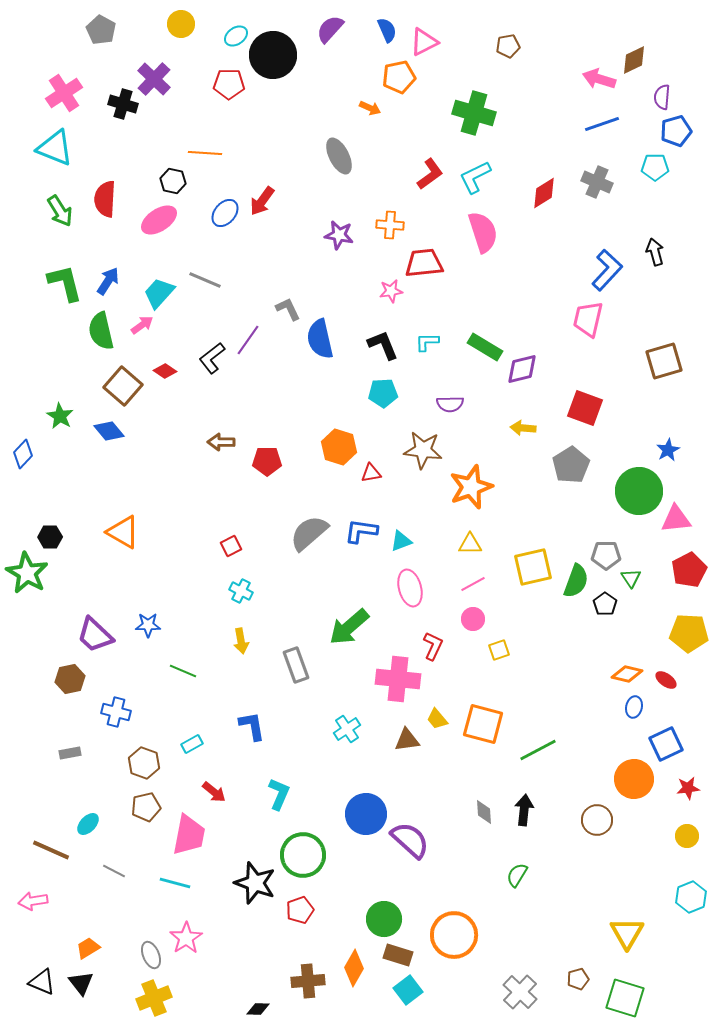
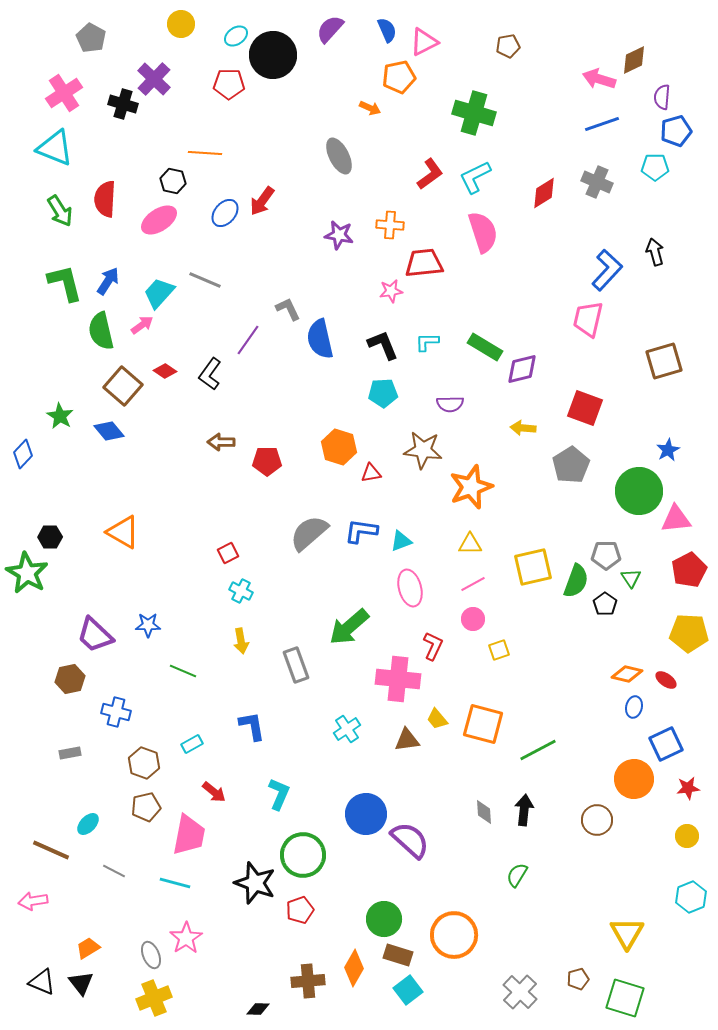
gray pentagon at (101, 30): moved 10 px left, 8 px down
black L-shape at (212, 358): moved 2 px left, 16 px down; rotated 16 degrees counterclockwise
red square at (231, 546): moved 3 px left, 7 px down
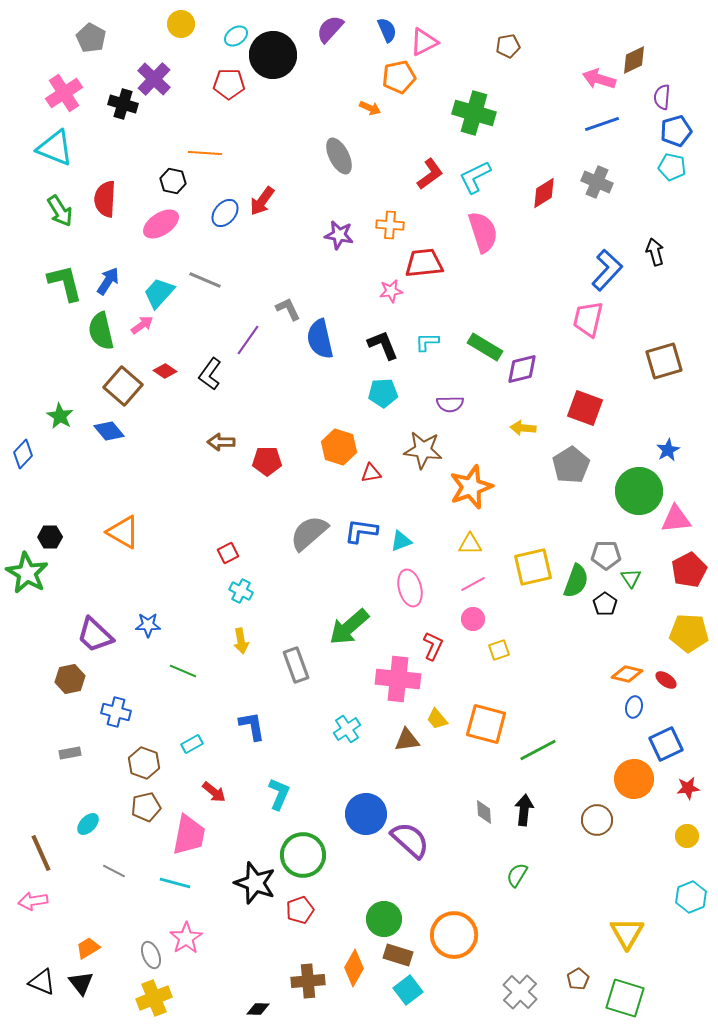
cyan pentagon at (655, 167): moved 17 px right; rotated 12 degrees clockwise
pink ellipse at (159, 220): moved 2 px right, 4 px down
orange square at (483, 724): moved 3 px right
brown line at (51, 850): moved 10 px left, 3 px down; rotated 42 degrees clockwise
brown pentagon at (578, 979): rotated 15 degrees counterclockwise
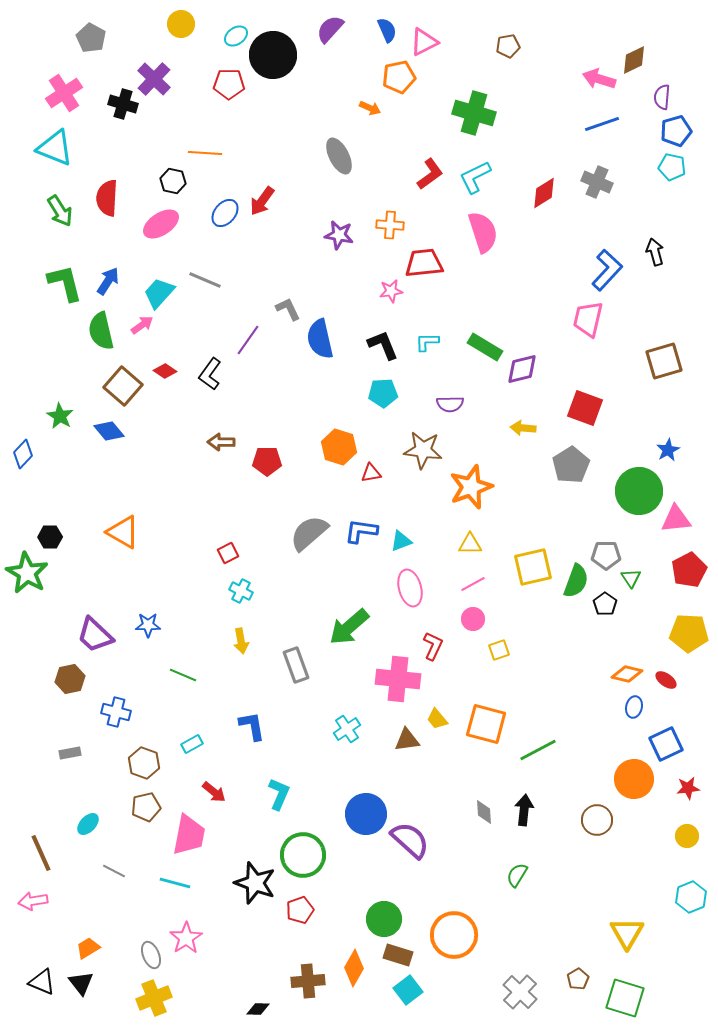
red semicircle at (105, 199): moved 2 px right, 1 px up
green line at (183, 671): moved 4 px down
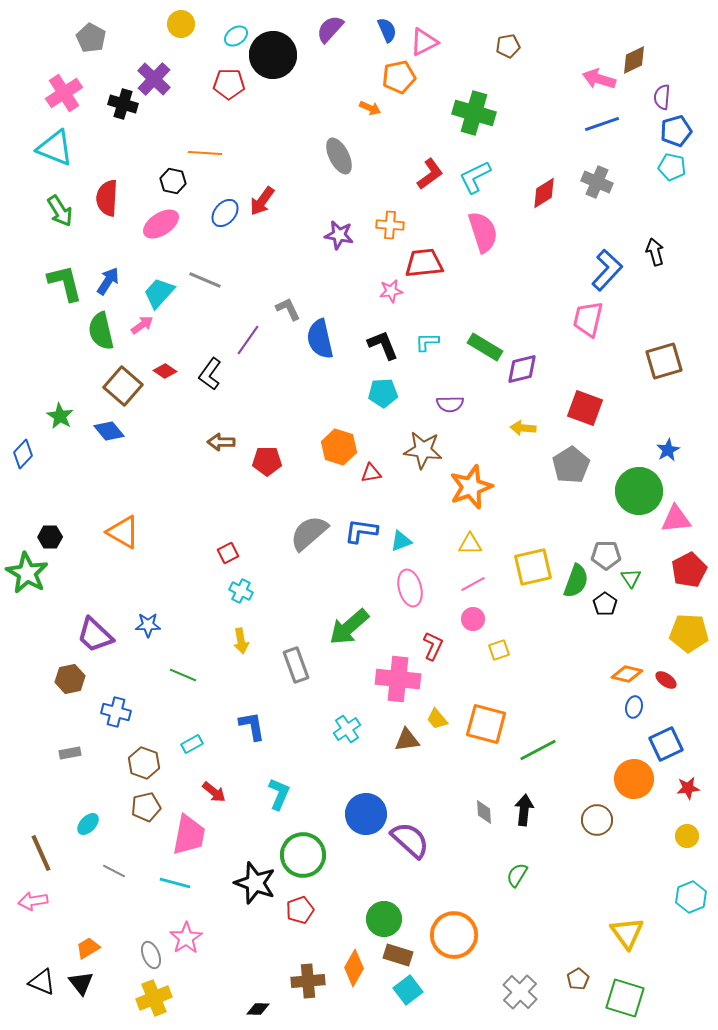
yellow triangle at (627, 933): rotated 6 degrees counterclockwise
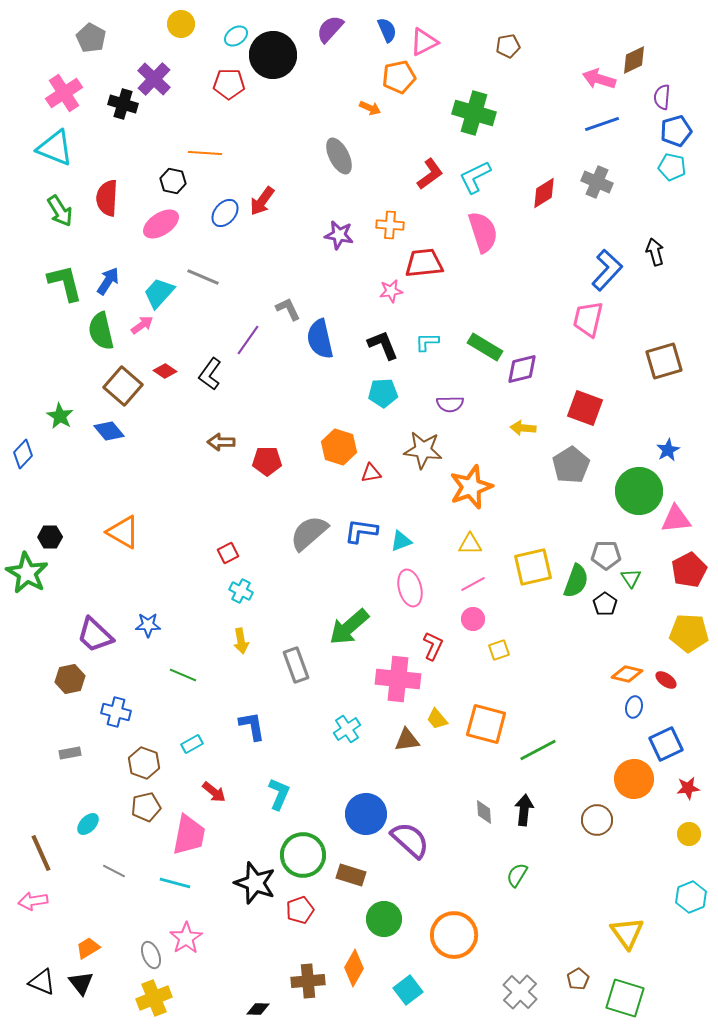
gray line at (205, 280): moved 2 px left, 3 px up
yellow circle at (687, 836): moved 2 px right, 2 px up
brown rectangle at (398, 955): moved 47 px left, 80 px up
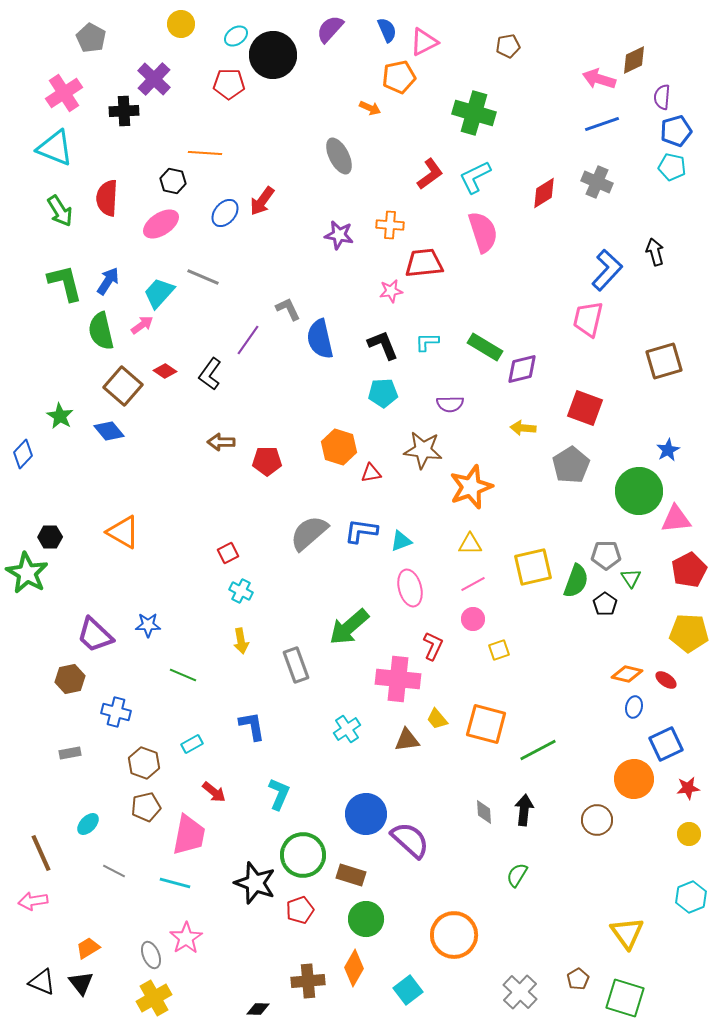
black cross at (123, 104): moved 1 px right, 7 px down; rotated 20 degrees counterclockwise
green circle at (384, 919): moved 18 px left
yellow cross at (154, 998): rotated 8 degrees counterclockwise
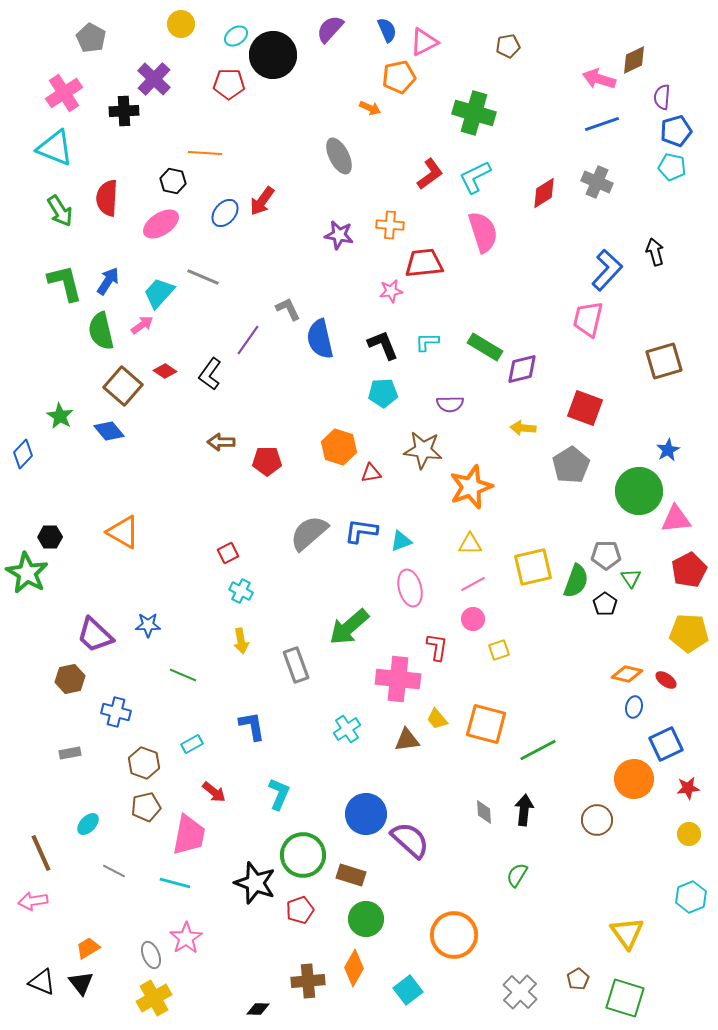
red L-shape at (433, 646): moved 4 px right, 1 px down; rotated 16 degrees counterclockwise
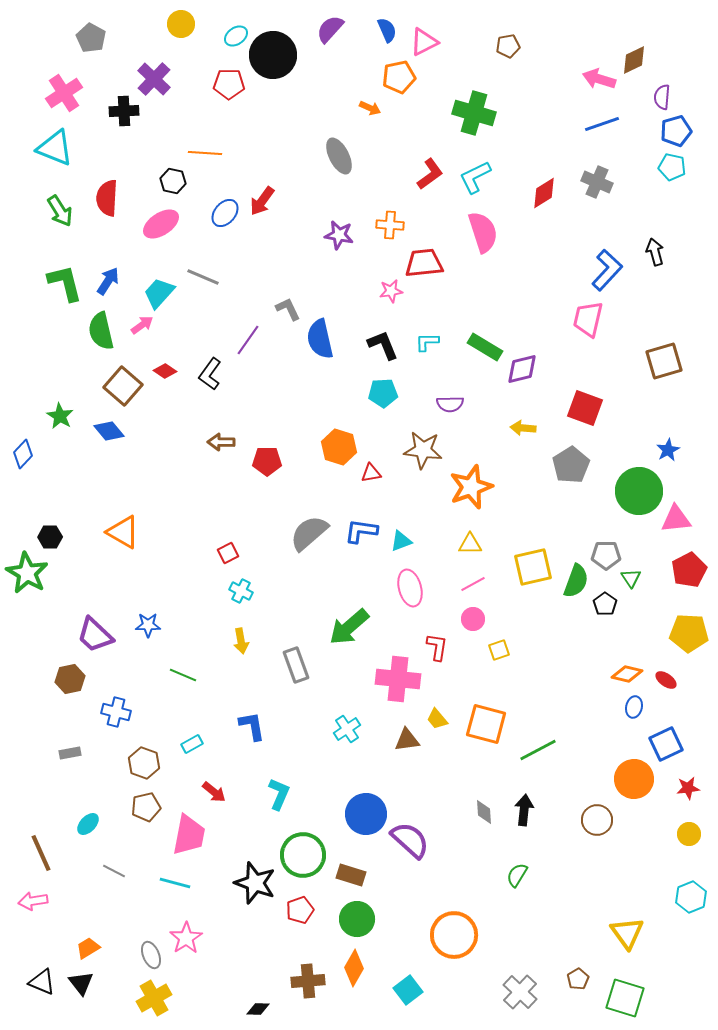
green circle at (366, 919): moved 9 px left
